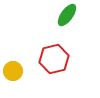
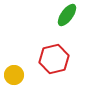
yellow circle: moved 1 px right, 4 px down
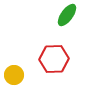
red hexagon: rotated 12 degrees clockwise
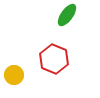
red hexagon: rotated 24 degrees clockwise
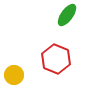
red hexagon: moved 2 px right
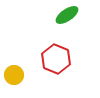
green ellipse: rotated 20 degrees clockwise
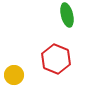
green ellipse: rotated 70 degrees counterclockwise
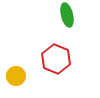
yellow circle: moved 2 px right, 1 px down
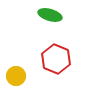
green ellipse: moved 17 px left; rotated 60 degrees counterclockwise
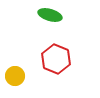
yellow circle: moved 1 px left
